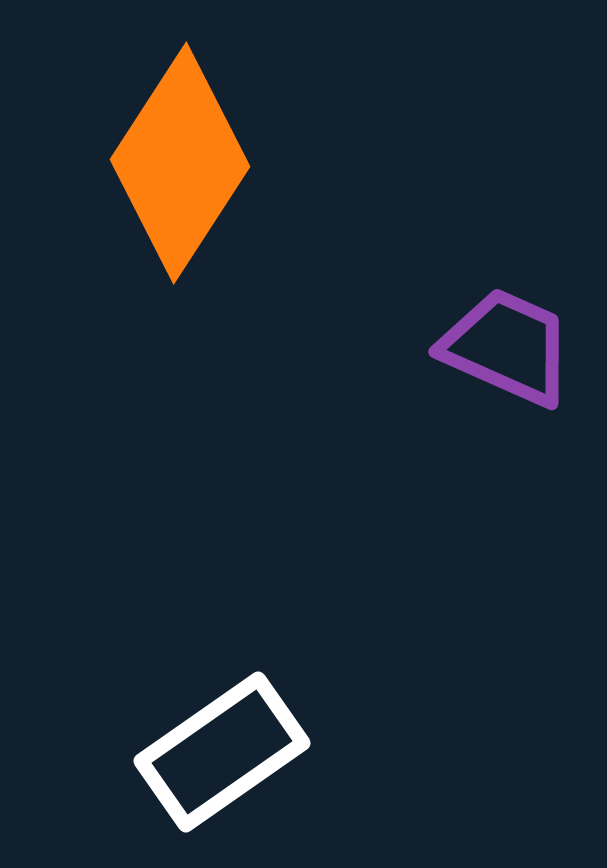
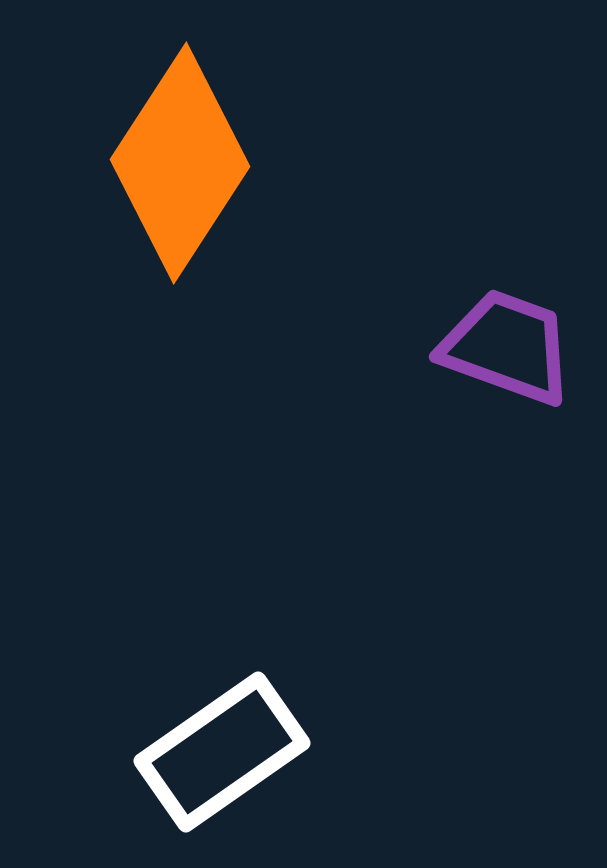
purple trapezoid: rotated 4 degrees counterclockwise
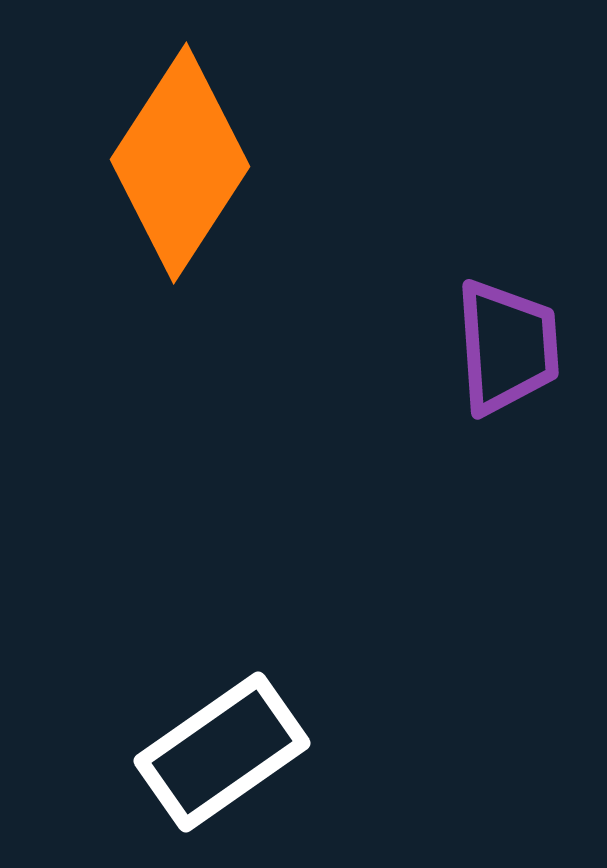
purple trapezoid: rotated 66 degrees clockwise
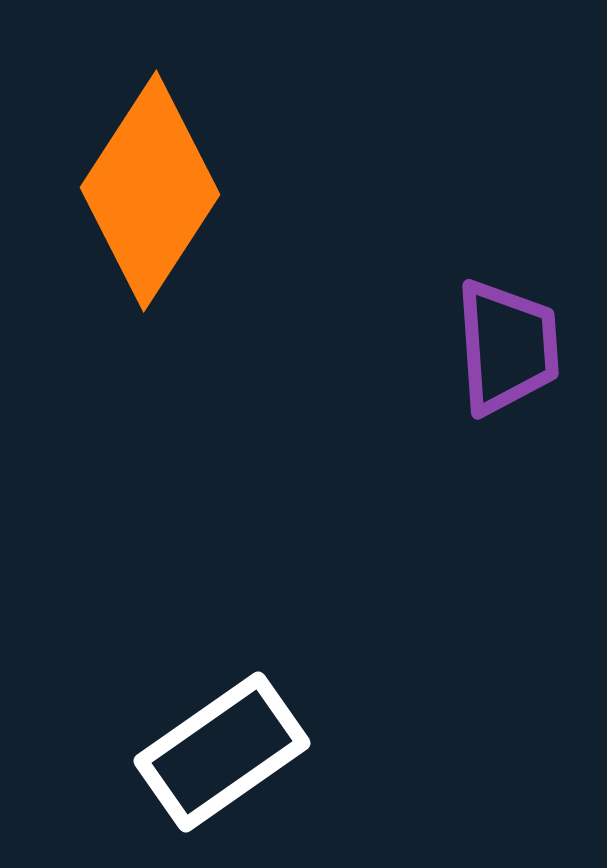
orange diamond: moved 30 px left, 28 px down
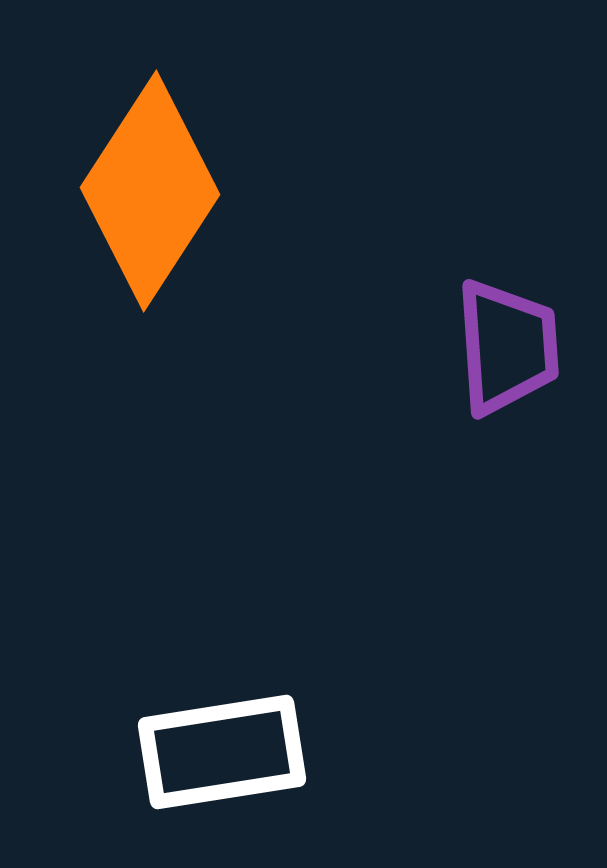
white rectangle: rotated 26 degrees clockwise
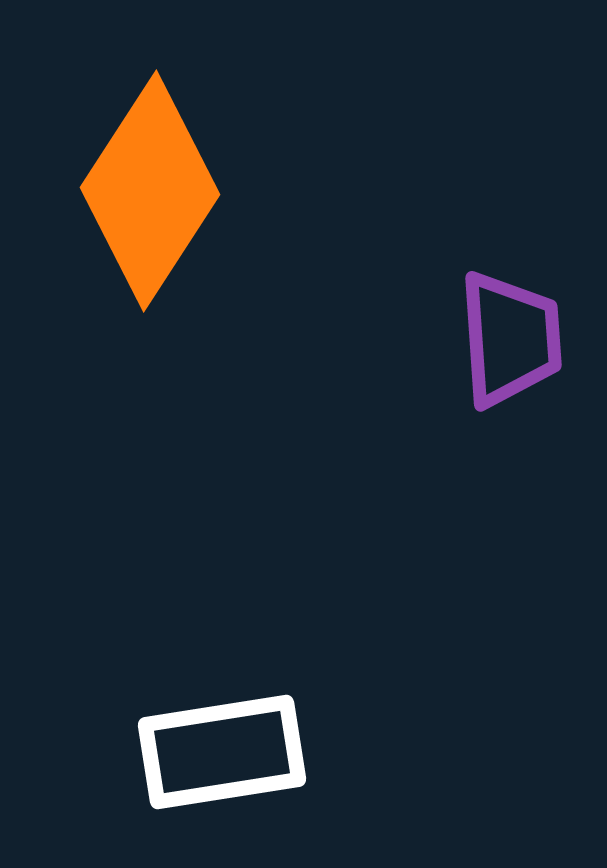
purple trapezoid: moved 3 px right, 8 px up
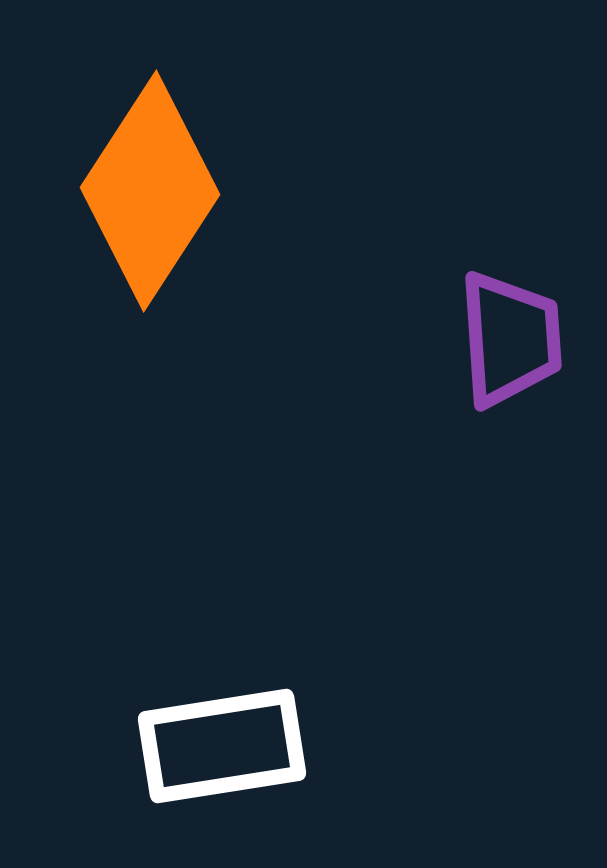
white rectangle: moved 6 px up
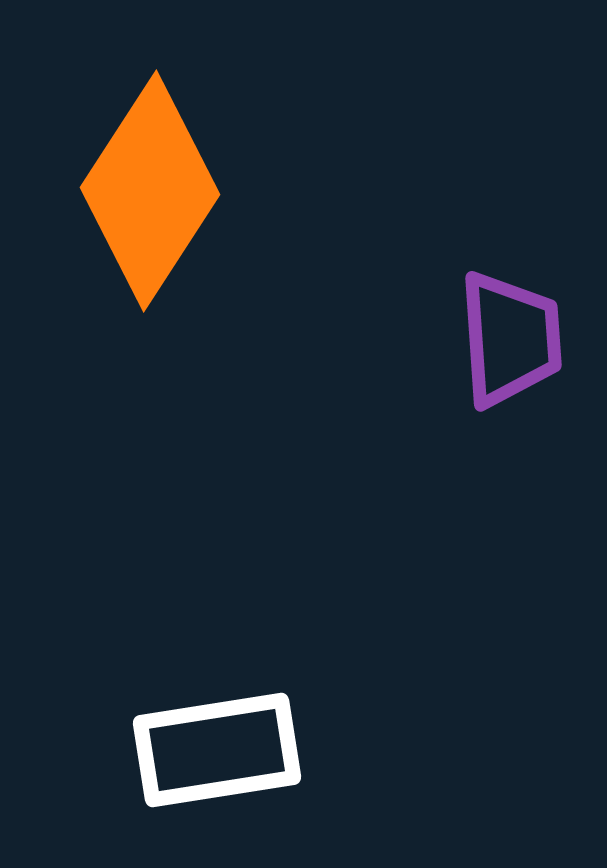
white rectangle: moved 5 px left, 4 px down
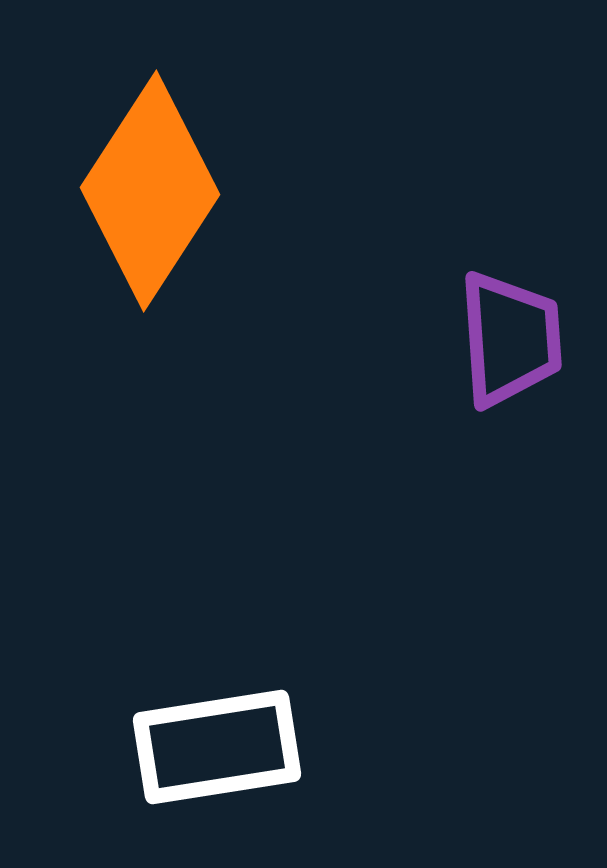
white rectangle: moved 3 px up
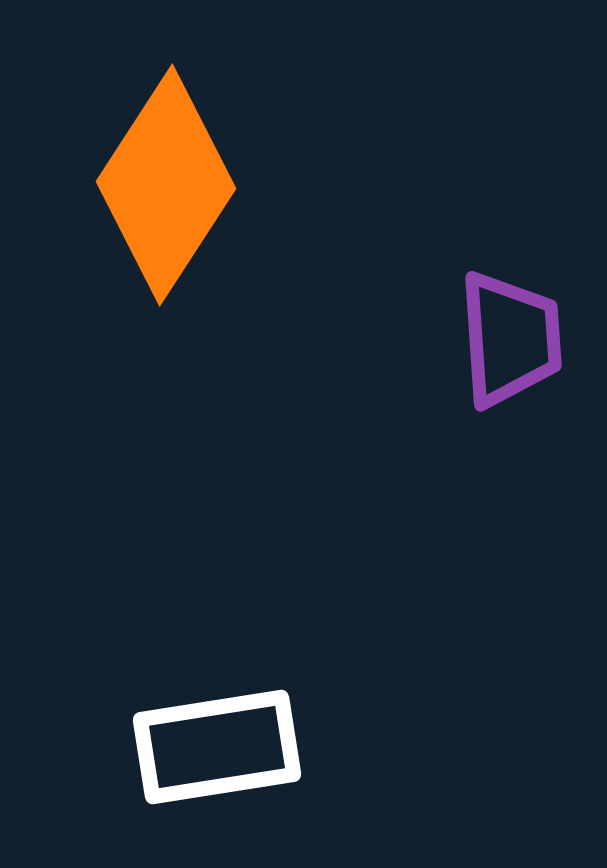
orange diamond: moved 16 px right, 6 px up
